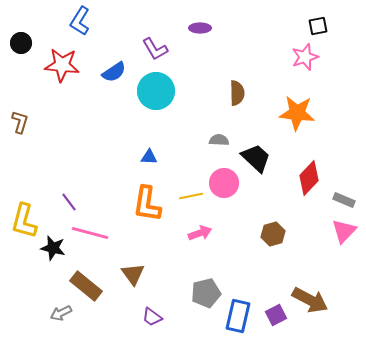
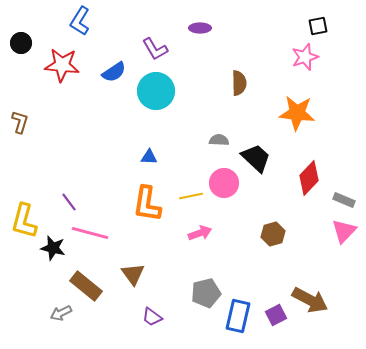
brown semicircle: moved 2 px right, 10 px up
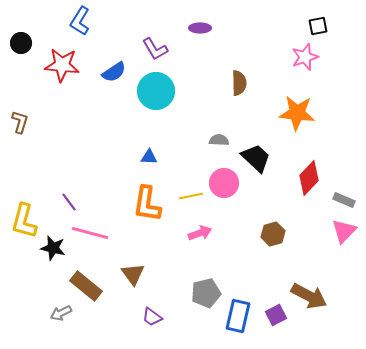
brown arrow: moved 1 px left, 4 px up
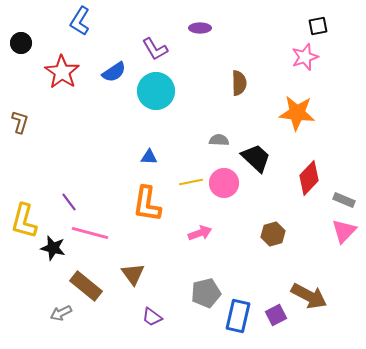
red star: moved 7 px down; rotated 28 degrees clockwise
yellow line: moved 14 px up
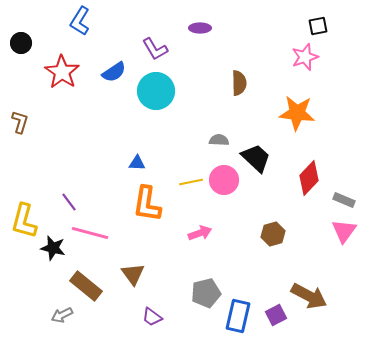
blue triangle: moved 12 px left, 6 px down
pink circle: moved 3 px up
pink triangle: rotated 8 degrees counterclockwise
gray arrow: moved 1 px right, 2 px down
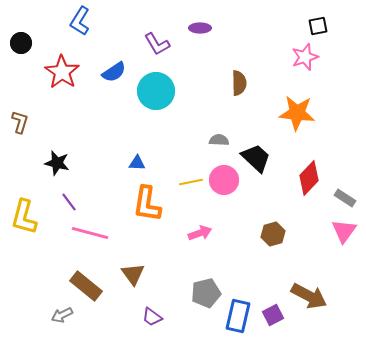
purple L-shape: moved 2 px right, 5 px up
gray rectangle: moved 1 px right, 2 px up; rotated 10 degrees clockwise
yellow L-shape: moved 4 px up
black star: moved 4 px right, 85 px up
purple square: moved 3 px left
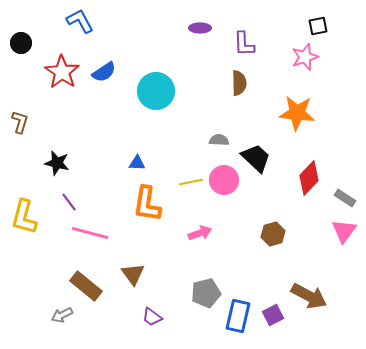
blue L-shape: rotated 120 degrees clockwise
purple L-shape: moved 87 px right; rotated 28 degrees clockwise
blue semicircle: moved 10 px left
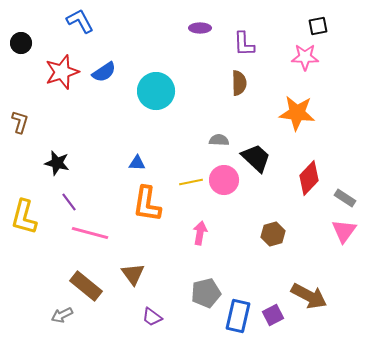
pink star: rotated 20 degrees clockwise
red star: rotated 20 degrees clockwise
pink arrow: rotated 60 degrees counterclockwise
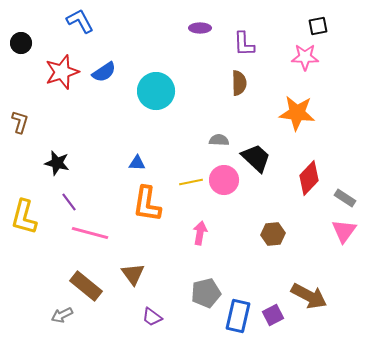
brown hexagon: rotated 10 degrees clockwise
